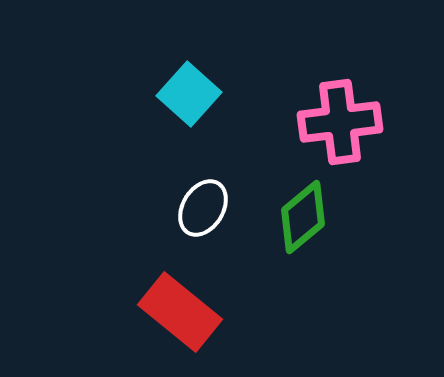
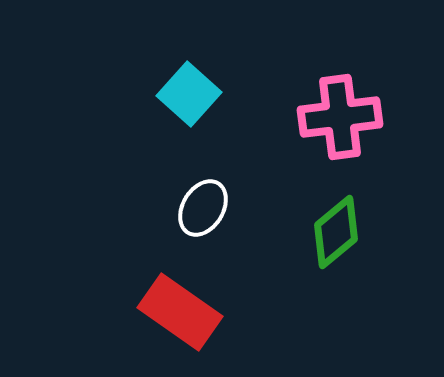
pink cross: moved 5 px up
green diamond: moved 33 px right, 15 px down
red rectangle: rotated 4 degrees counterclockwise
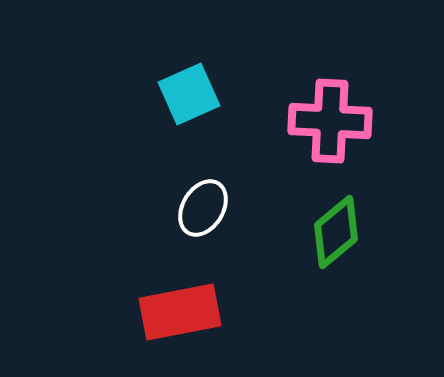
cyan square: rotated 24 degrees clockwise
pink cross: moved 10 px left, 4 px down; rotated 10 degrees clockwise
red rectangle: rotated 46 degrees counterclockwise
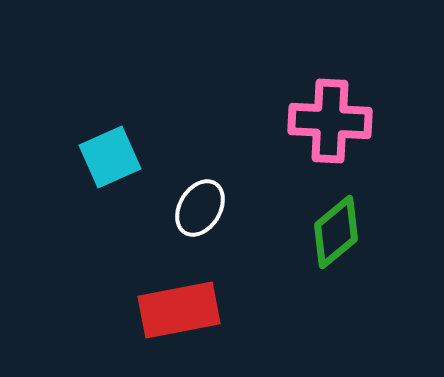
cyan square: moved 79 px left, 63 px down
white ellipse: moved 3 px left
red rectangle: moved 1 px left, 2 px up
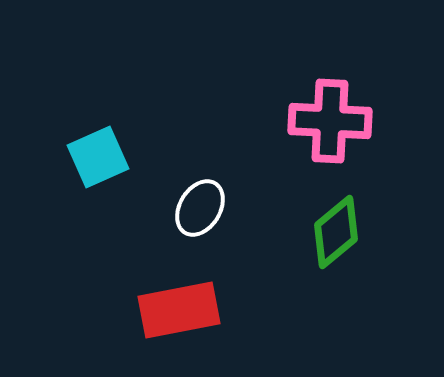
cyan square: moved 12 px left
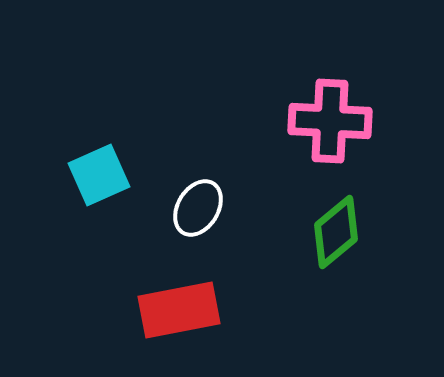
cyan square: moved 1 px right, 18 px down
white ellipse: moved 2 px left
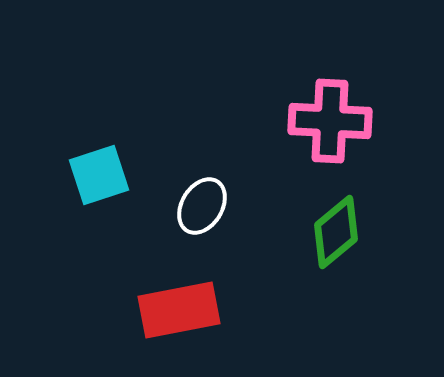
cyan square: rotated 6 degrees clockwise
white ellipse: moved 4 px right, 2 px up
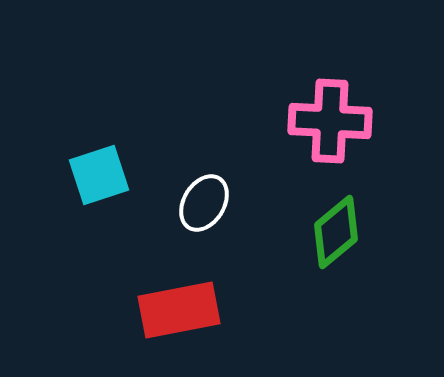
white ellipse: moved 2 px right, 3 px up
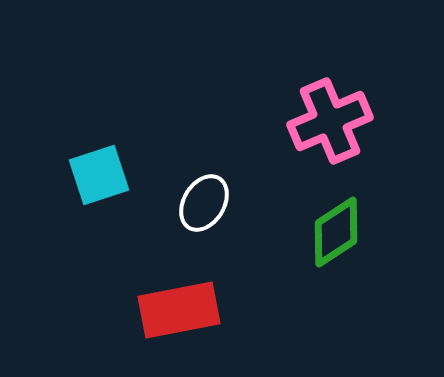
pink cross: rotated 26 degrees counterclockwise
green diamond: rotated 6 degrees clockwise
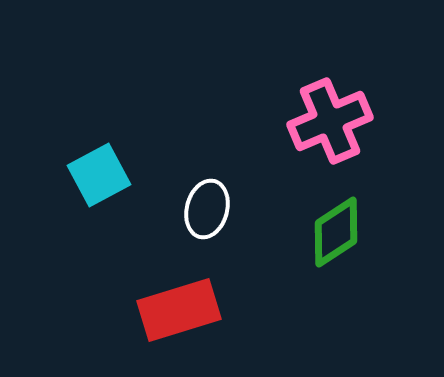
cyan square: rotated 10 degrees counterclockwise
white ellipse: moved 3 px right, 6 px down; rotated 16 degrees counterclockwise
red rectangle: rotated 6 degrees counterclockwise
